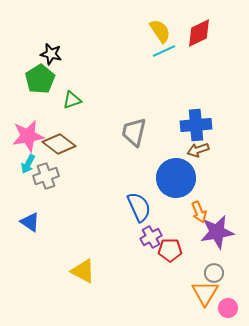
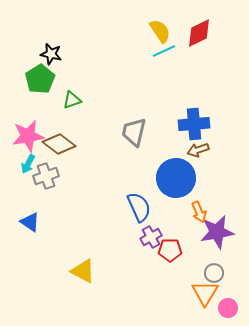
blue cross: moved 2 px left, 1 px up
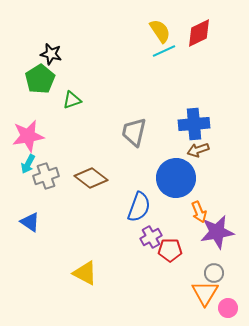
brown diamond: moved 32 px right, 34 px down
blue semicircle: rotated 44 degrees clockwise
yellow triangle: moved 2 px right, 2 px down
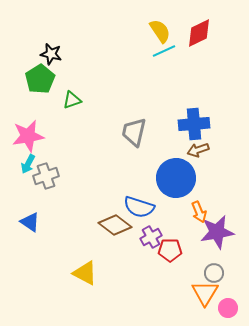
brown diamond: moved 24 px right, 47 px down
blue semicircle: rotated 88 degrees clockwise
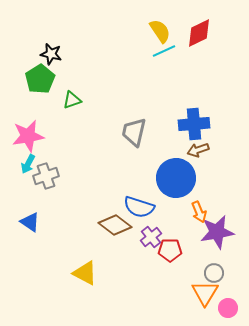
purple cross: rotated 10 degrees counterclockwise
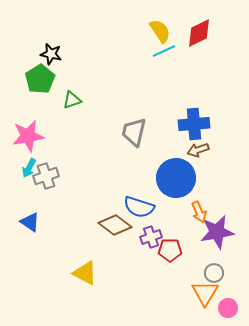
cyan arrow: moved 1 px right, 4 px down
purple cross: rotated 20 degrees clockwise
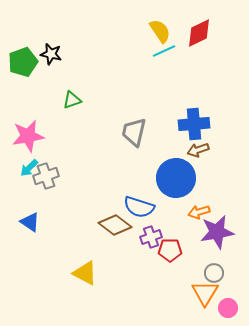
green pentagon: moved 17 px left, 17 px up; rotated 12 degrees clockwise
cyan arrow: rotated 18 degrees clockwise
orange arrow: rotated 95 degrees clockwise
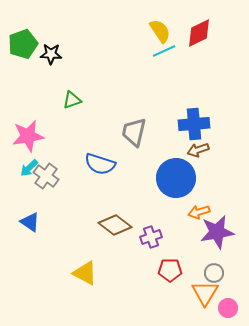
black star: rotated 10 degrees counterclockwise
green pentagon: moved 18 px up
gray cross: rotated 35 degrees counterclockwise
blue semicircle: moved 39 px left, 43 px up
red pentagon: moved 20 px down
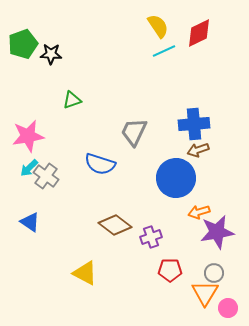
yellow semicircle: moved 2 px left, 5 px up
gray trapezoid: rotated 12 degrees clockwise
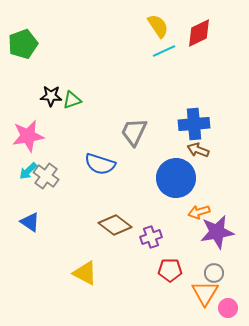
black star: moved 42 px down
brown arrow: rotated 40 degrees clockwise
cyan arrow: moved 1 px left, 3 px down
